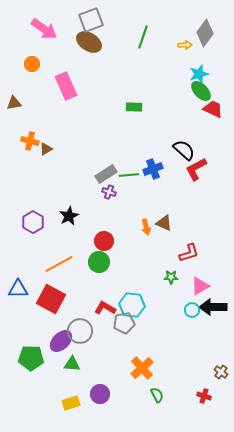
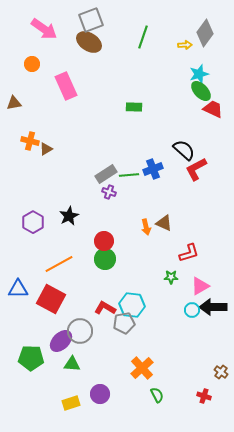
green circle at (99, 262): moved 6 px right, 3 px up
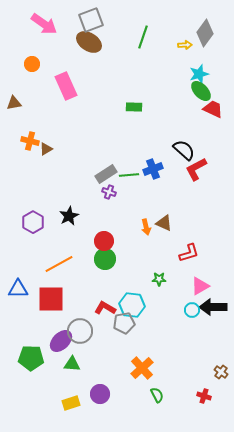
pink arrow at (44, 29): moved 5 px up
green star at (171, 277): moved 12 px left, 2 px down
red square at (51, 299): rotated 28 degrees counterclockwise
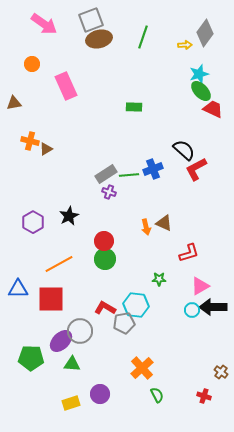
brown ellipse at (89, 42): moved 10 px right, 3 px up; rotated 45 degrees counterclockwise
cyan hexagon at (132, 305): moved 4 px right
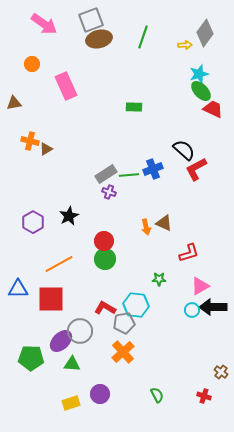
orange cross at (142, 368): moved 19 px left, 16 px up
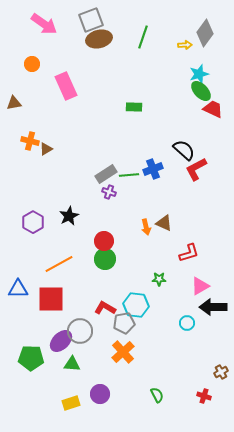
cyan circle at (192, 310): moved 5 px left, 13 px down
brown cross at (221, 372): rotated 24 degrees clockwise
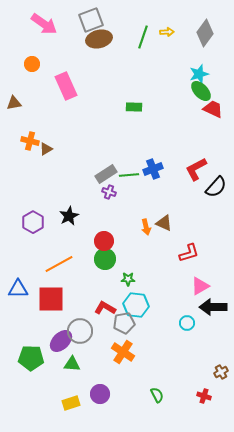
yellow arrow at (185, 45): moved 18 px left, 13 px up
black semicircle at (184, 150): moved 32 px right, 37 px down; rotated 90 degrees clockwise
green star at (159, 279): moved 31 px left
orange cross at (123, 352): rotated 15 degrees counterclockwise
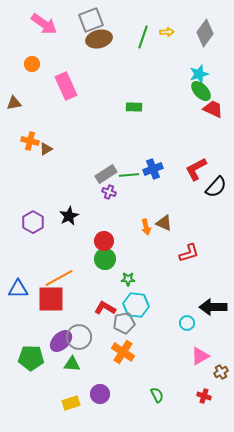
orange line at (59, 264): moved 14 px down
pink triangle at (200, 286): moved 70 px down
gray circle at (80, 331): moved 1 px left, 6 px down
